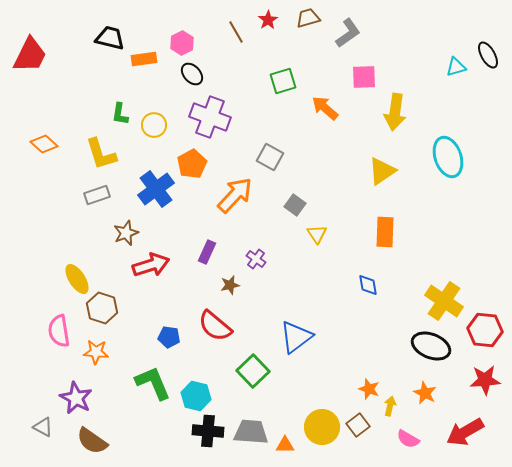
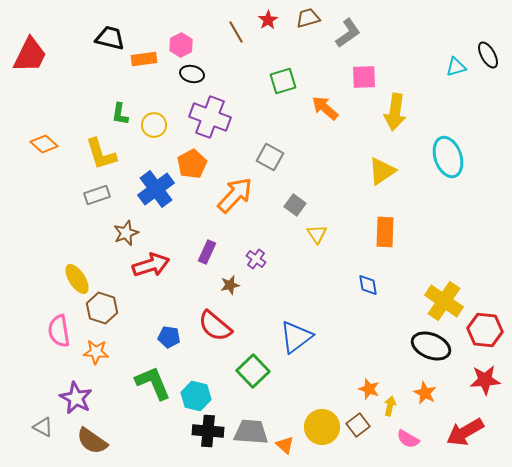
pink hexagon at (182, 43): moved 1 px left, 2 px down
black ellipse at (192, 74): rotated 35 degrees counterclockwise
orange triangle at (285, 445): rotated 42 degrees clockwise
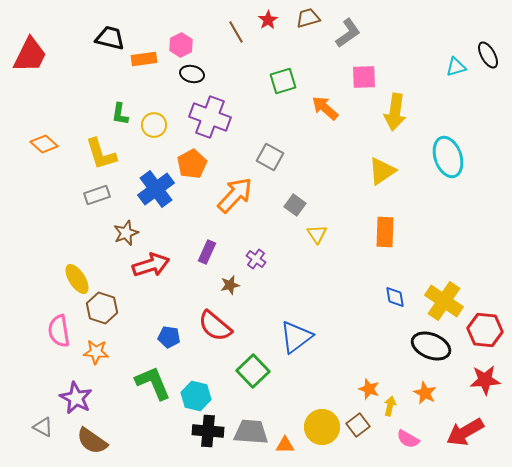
blue diamond at (368, 285): moved 27 px right, 12 px down
orange triangle at (285, 445): rotated 42 degrees counterclockwise
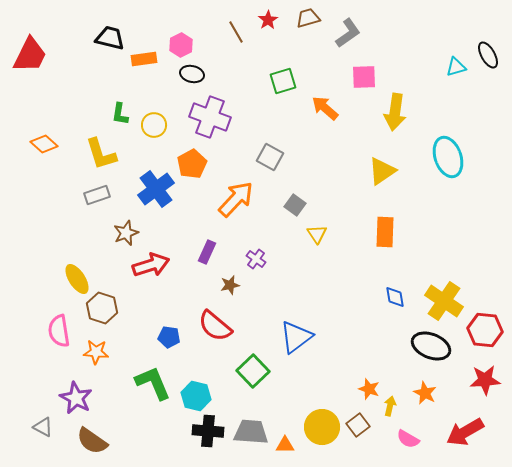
orange arrow at (235, 195): moved 1 px right, 4 px down
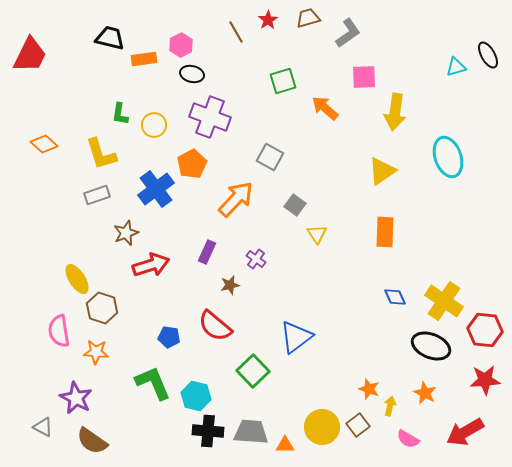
blue diamond at (395, 297): rotated 15 degrees counterclockwise
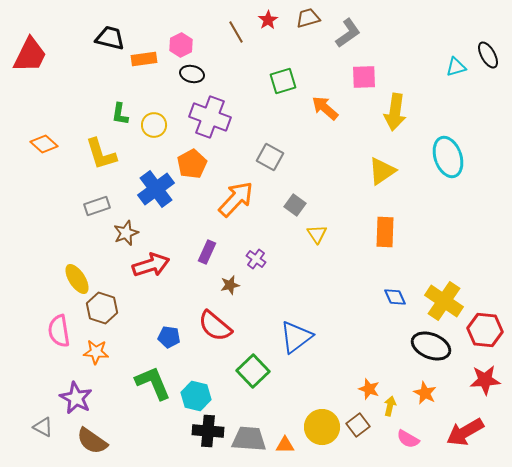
gray rectangle at (97, 195): moved 11 px down
gray trapezoid at (251, 432): moved 2 px left, 7 px down
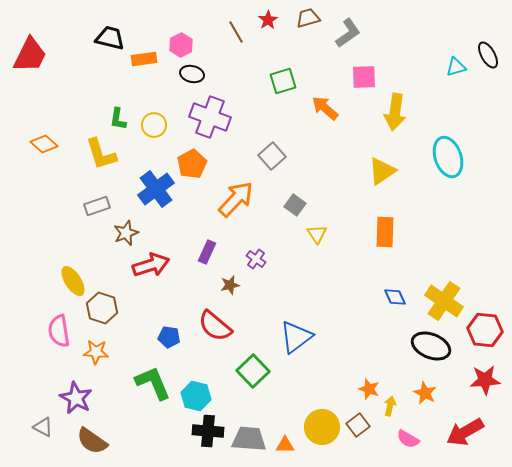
green L-shape at (120, 114): moved 2 px left, 5 px down
gray square at (270, 157): moved 2 px right, 1 px up; rotated 20 degrees clockwise
yellow ellipse at (77, 279): moved 4 px left, 2 px down
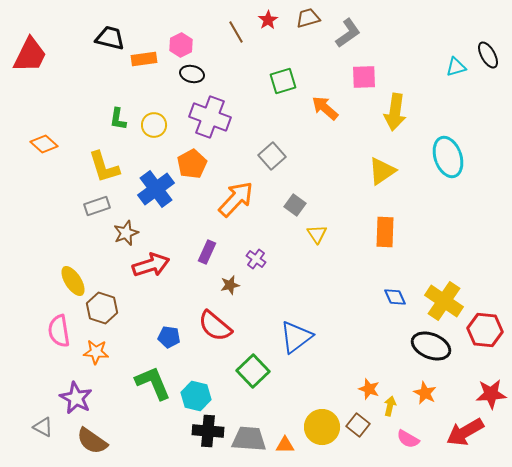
yellow L-shape at (101, 154): moved 3 px right, 13 px down
red star at (485, 380): moved 6 px right, 14 px down
brown square at (358, 425): rotated 15 degrees counterclockwise
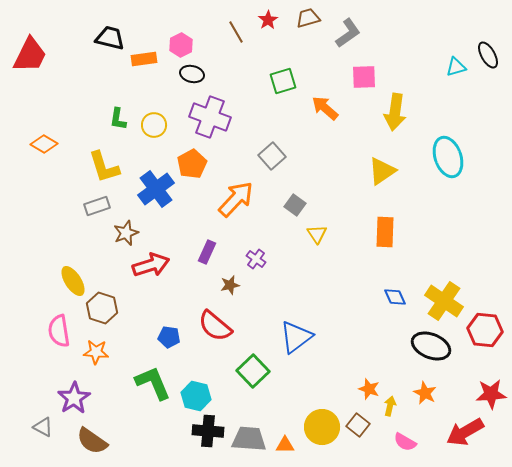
orange diamond at (44, 144): rotated 12 degrees counterclockwise
purple star at (76, 398): moved 2 px left; rotated 12 degrees clockwise
pink semicircle at (408, 439): moved 3 px left, 3 px down
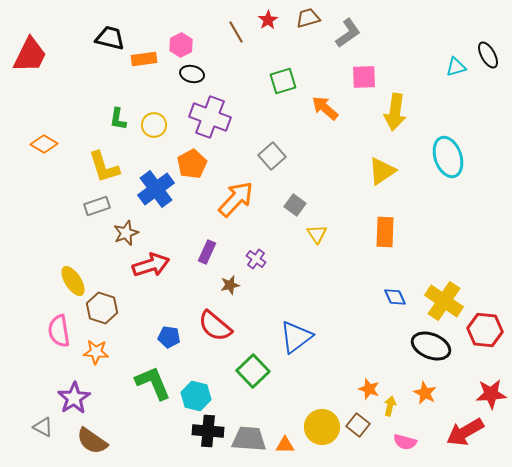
pink semicircle at (405, 442): rotated 15 degrees counterclockwise
